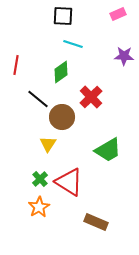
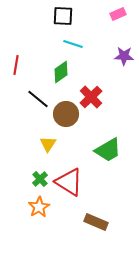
brown circle: moved 4 px right, 3 px up
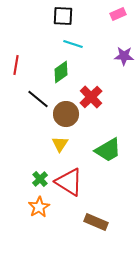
yellow triangle: moved 12 px right
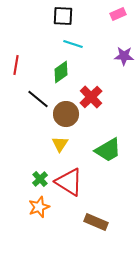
orange star: rotated 10 degrees clockwise
